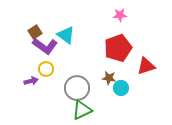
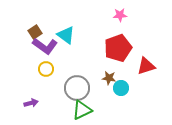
purple arrow: moved 22 px down
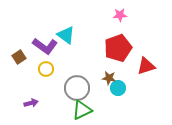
brown square: moved 16 px left, 25 px down
cyan circle: moved 3 px left
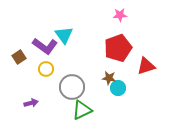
cyan triangle: moved 2 px left; rotated 18 degrees clockwise
gray circle: moved 5 px left, 1 px up
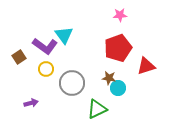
gray circle: moved 4 px up
green triangle: moved 15 px right, 1 px up
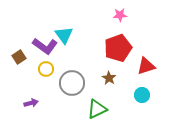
brown star: rotated 24 degrees clockwise
cyan circle: moved 24 px right, 7 px down
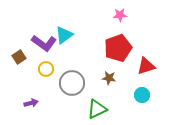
cyan triangle: rotated 30 degrees clockwise
purple L-shape: moved 1 px left, 3 px up
brown star: rotated 24 degrees counterclockwise
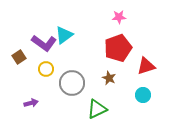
pink star: moved 1 px left, 2 px down
brown star: rotated 16 degrees clockwise
cyan circle: moved 1 px right
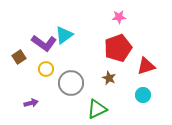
gray circle: moved 1 px left
